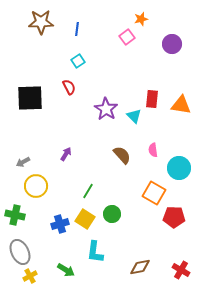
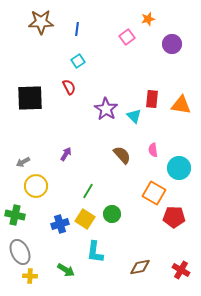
orange star: moved 7 px right
yellow cross: rotated 32 degrees clockwise
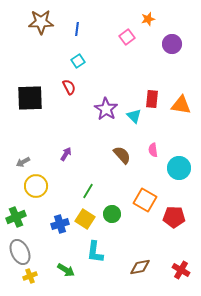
orange square: moved 9 px left, 7 px down
green cross: moved 1 px right, 2 px down; rotated 36 degrees counterclockwise
yellow cross: rotated 24 degrees counterclockwise
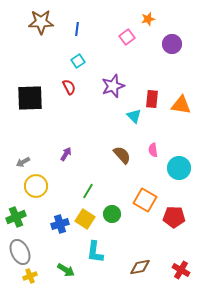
purple star: moved 7 px right, 23 px up; rotated 20 degrees clockwise
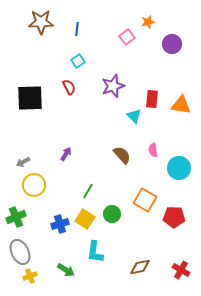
orange star: moved 3 px down
yellow circle: moved 2 px left, 1 px up
